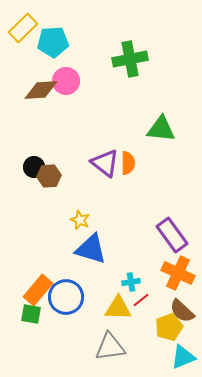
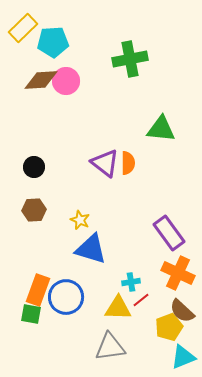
brown diamond: moved 10 px up
brown hexagon: moved 15 px left, 34 px down
purple rectangle: moved 3 px left, 2 px up
orange rectangle: rotated 20 degrees counterclockwise
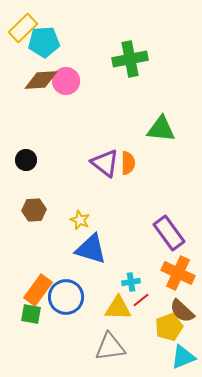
cyan pentagon: moved 9 px left
black circle: moved 8 px left, 7 px up
orange rectangle: rotated 16 degrees clockwise
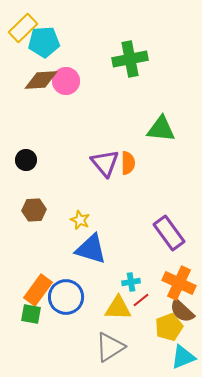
purple triangle: rotated 12 degrees clockwise
orange cross: moved 1 px right, 10 px down
gray triangle: rotated 24 degrees counterclockwise
